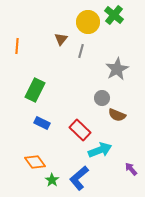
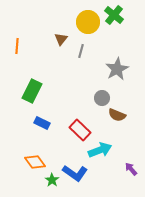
green rectangle: moved 3 px left, 1 px down
blue L-shape: moved 4 px left, 5 px up; rotated 105 degrees counterclockwise
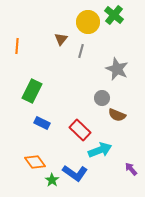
gray star: rotated 20 degrees counterclockwise
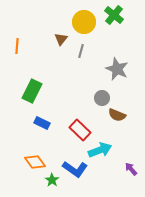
yellow circle: moved 4 px left
blue L-shape: moved 4 px up
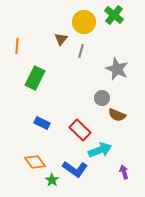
green rectangle: moved 3 px right, 13 px up
purple arrow: moved 7 px left, 3 px down; rotated 24 degrees clockwise
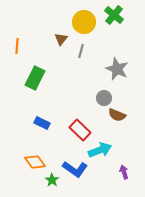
gray circle: moved 2 px right
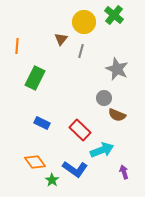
cyan arrow: moved 2 px right
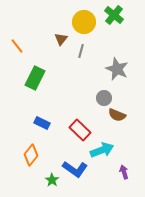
orange line: rotated 42 degrees counterclockwise
orange diamond: moved 4 px left, 7 px up; rotated 75 degrees clockwise
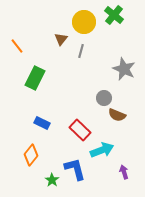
gray star: moved 7 px right
blue L-shape: rotated 140 degrees counterclockwise
